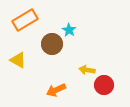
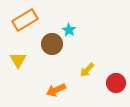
yellow triangle: rotated 30 degrees clockwise
yellow arrow: rotated 56 degrees counterclockwise
red circle: moved 12 px right, 2 px up
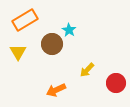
yellow triangle: moved 8 px up
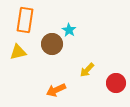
orange rectangle: rotated 50 degrees counterclockwise
yellow triangle: rotated 48 degrees clockwise
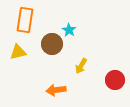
yellow arrow: moved 6 px left, 4 px up; rotated 14 degrees counterclockwise
red circle: moved 1 px left, 3 px up
orange arrow: rotated 18 degrees clockwise
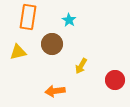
orange rectangle: moved 3 px right, 3 px up
cyan star: moved 10 px up
orange arrow: moved 1 px left, 1 px down
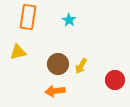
brown circle: moved 6 px right, 20 px down
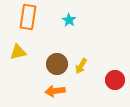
brown circle: moved 1 px left
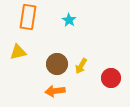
red circle: moved 4 px left, 2 px up
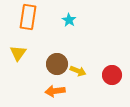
yellow triangle: moved 1 px down; rotated 42 degrees counterclockwise
yellow arrow: moved 3 px left, 5 px down; rotated 98 degrees counterclockwise
red circle: moved 1 px right, 3 px up
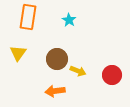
brown circle: moved 5 px up
